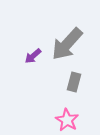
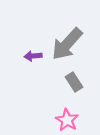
purple arrow: rotated 36 degrees clockwise
gray rectangle: rotated 48 degrees counterclockwise
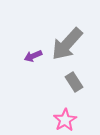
purple arrow: rotated 18 degrees counterclockwise
pink star: moved 2 px left; rotated 10 degrees clockwise
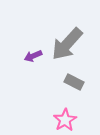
gray rectangle: rotated 30 degrees counterclockwise
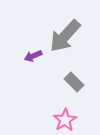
gray arrow: moved 2 px left, 8 px up
gray rectangle: rotated 18 degrees clockwise
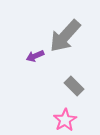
purple arrow: moved 2 px right
gray rectangle: moved 4 px down
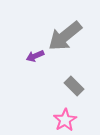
gray arrow: rotated 9 degrees clockwise
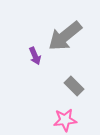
purple arrow: rotated 90 degrees counterclockwise
pink star: rotated 25 degrees clockwise
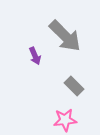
gray arrow: rotated 96 degrees counterclockwise
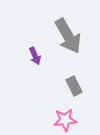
gray arrow: moved 3 px right; rotated 15 degrees clockwise
gray rectangle: rotated 18 degrees clockwise
